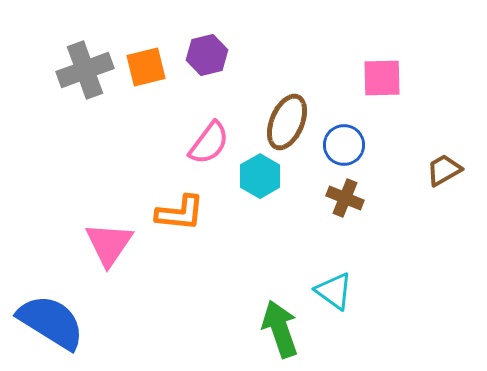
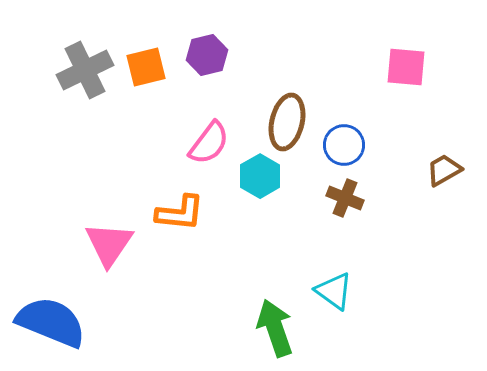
gray cross: rotated 6 degrees counterclockwise
pink square: moved 24 px right, 11 px up; rotated 6 degrees clockwise
brown ellipse: rotated 10 degrees counterclockwise
blue semicircle: rotated 10 degrees counterclockwise
green arrow: moved 5 px left, 1 px up
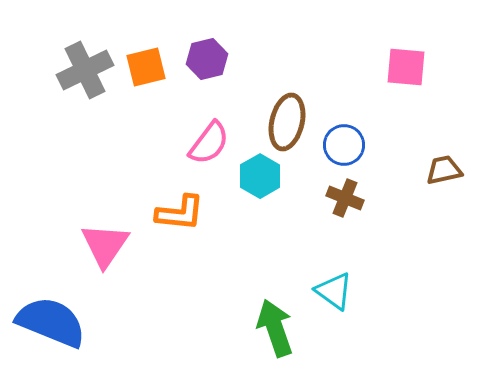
purple hexagon: moved 4 px down
brown trapezoid: rotated 18 degrees clockwise
pink triangle: moved 4 px left, 1 px down
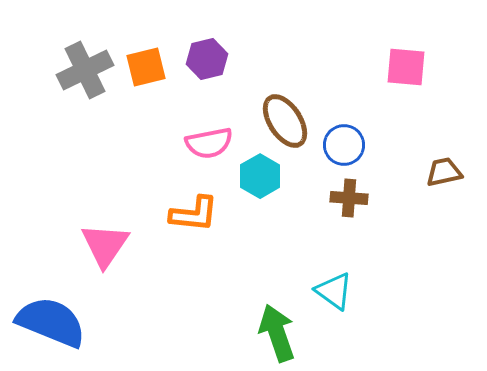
brown ellipse: moved 2 px left, 1 px up; rotated 46 degrees counterclockwise
pink semicircle: rotated 42 degrees clockwise
brown trapezoid: moved 2 px down
brown cross: moved 4 px right; rotated 18 degrees counterclockwise
orange L-shape: moved 14 px right, 1 px down
green arrow: moved 2 px right, 5 px down
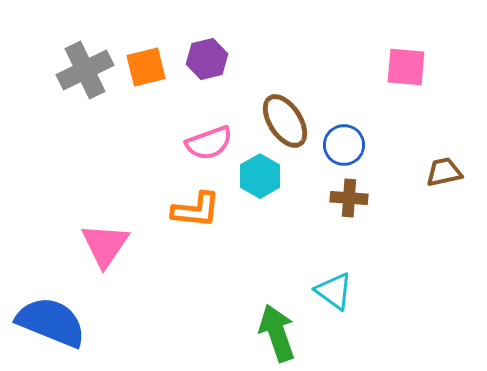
pink semicircle: rotated 9 degrees counterclockwise
orange L-shape: moved 2 px right, 4 px up
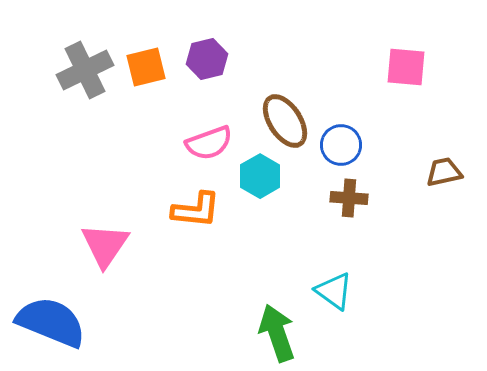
blue circle: moved 3 px left
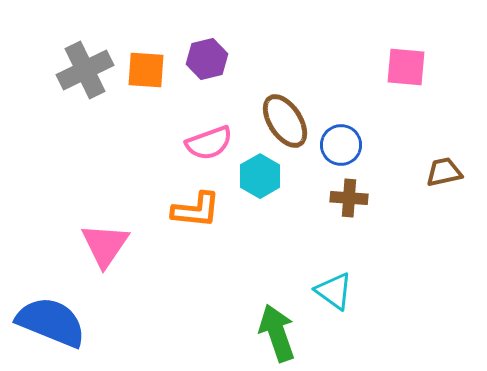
orange square: moved 3 px down; rotated 18 degrees clockwise
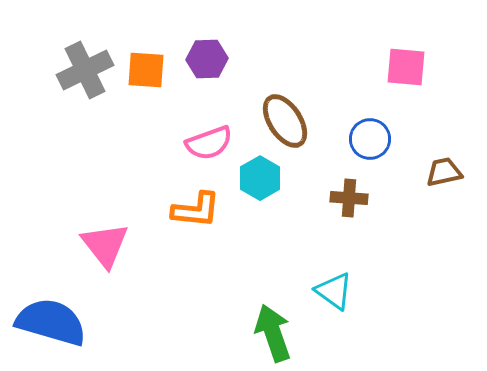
purple hexagon: rotated 12 degrees clockwise
blue circle: moved 29 px right, 6 px up
cyan hexagon: moved 2 px down
pink triangle: rotated 12 degrees counterclockwise
blue semicircle: rotated 6 degrees counterclockwise
green arrow: moved 4 px left
